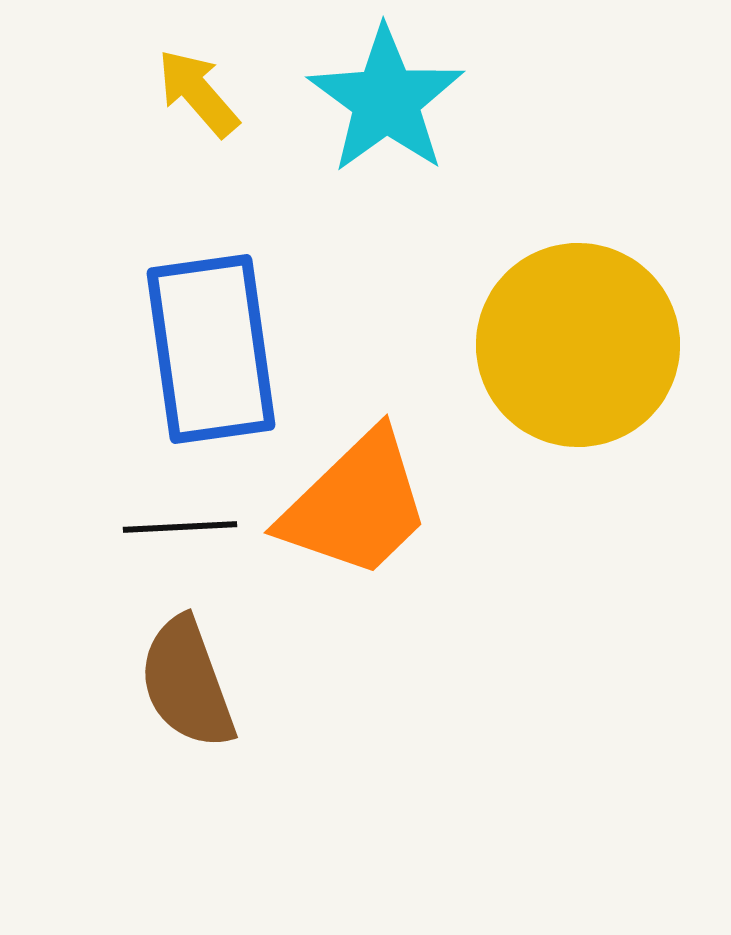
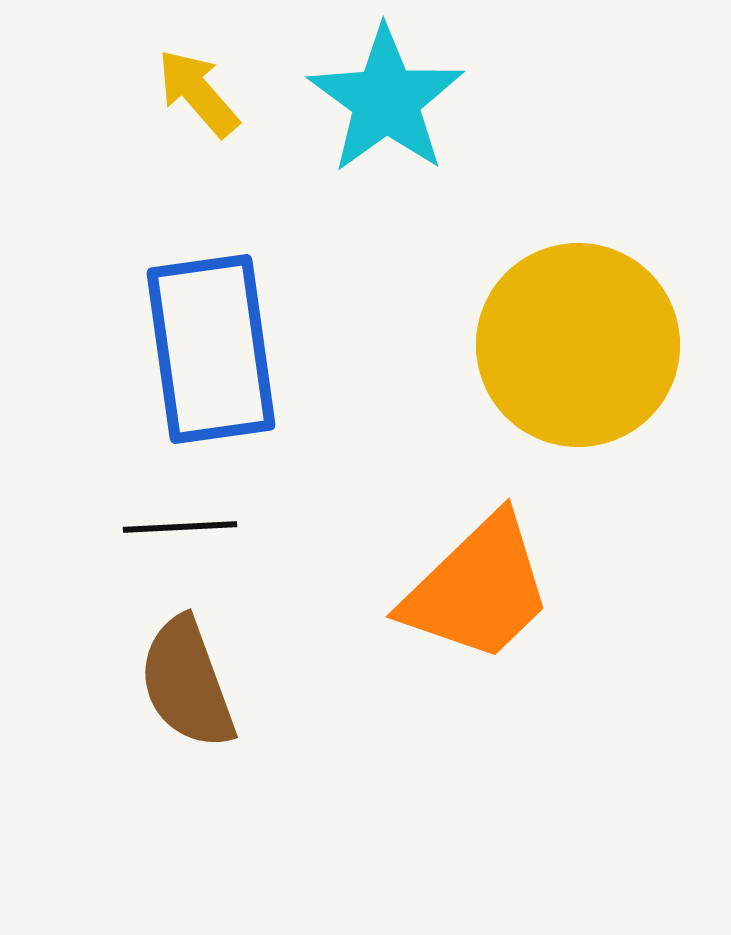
orange trapezoid: moved 122 px right, 84 px down
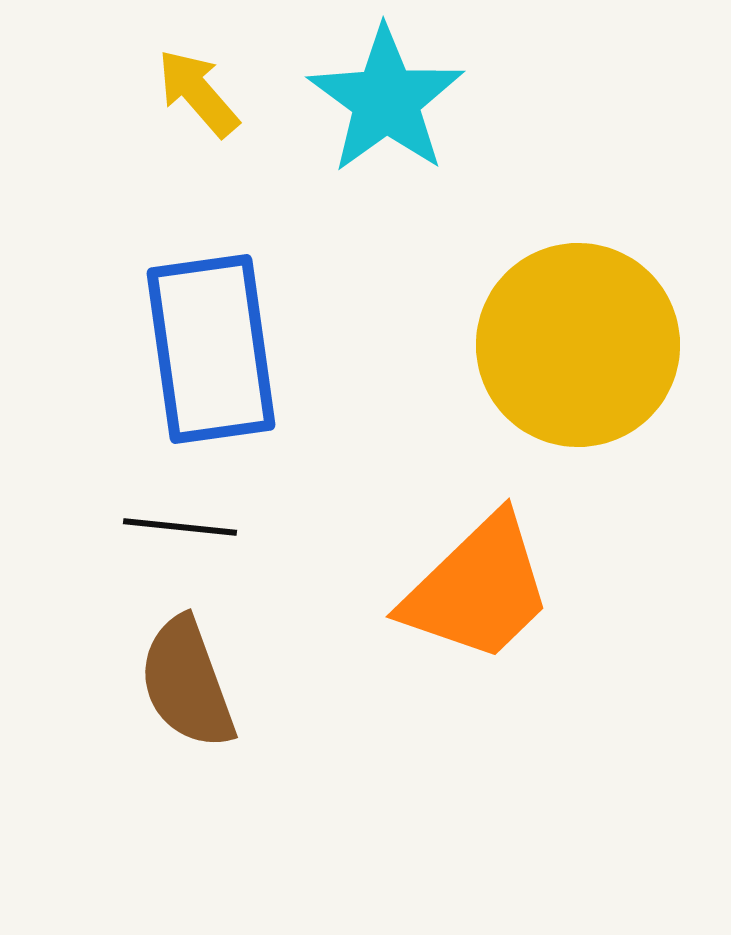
black line: rotated 9 degrees clockwise
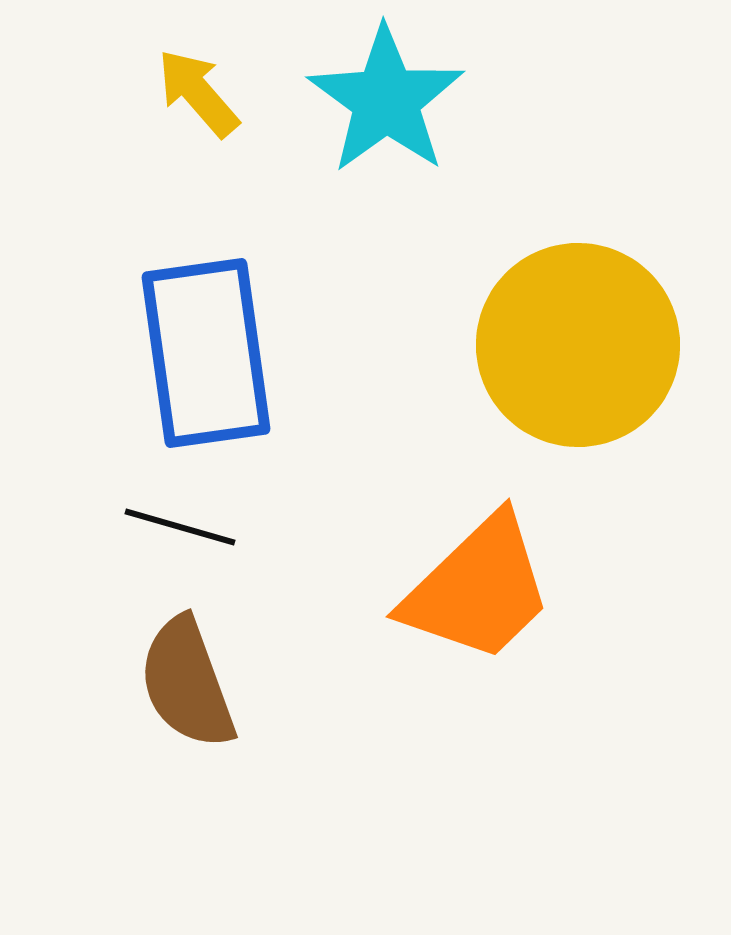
blue rectangle: moved 5 px left, 4 px down
black line: rotated 10 degrees clockwise
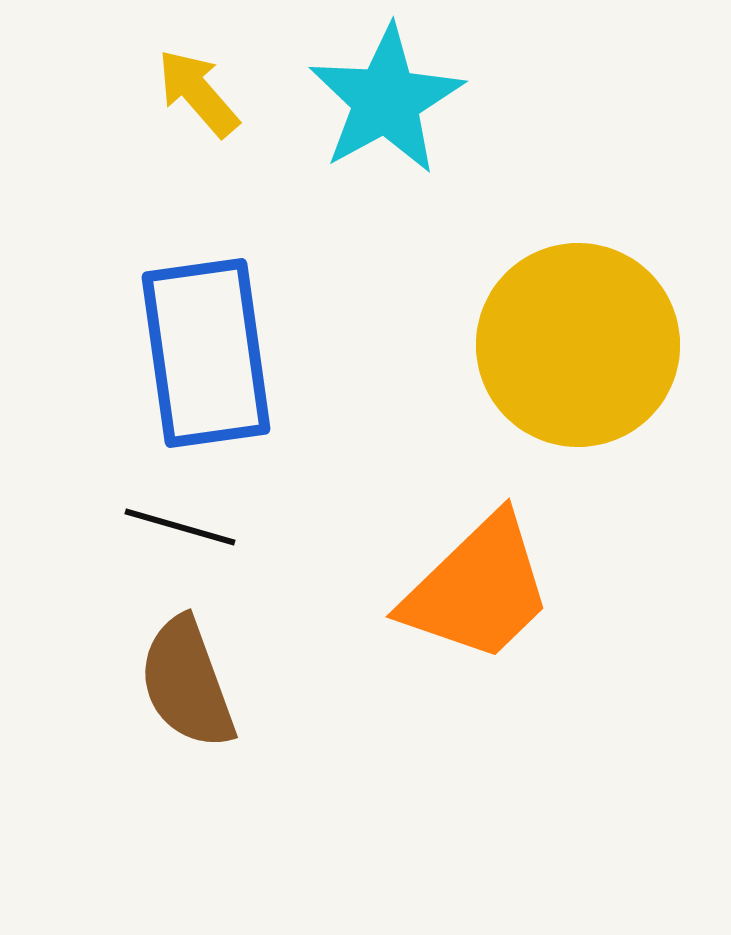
cyan star: rotated 7 degrees clockwise
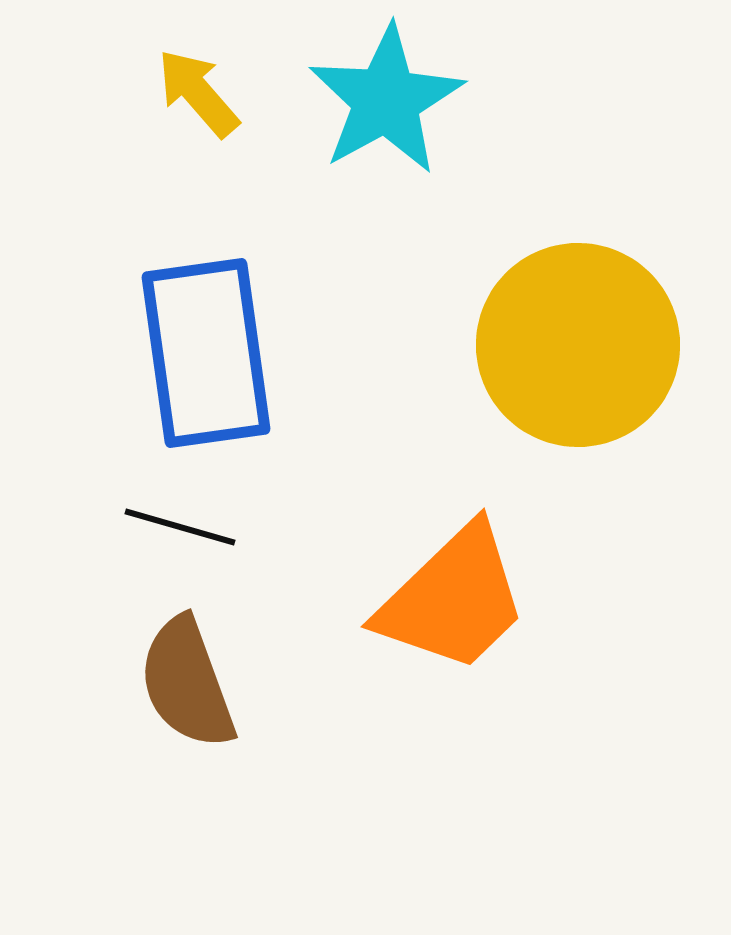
orange trapezoid: moved 25 px left, 10 px down
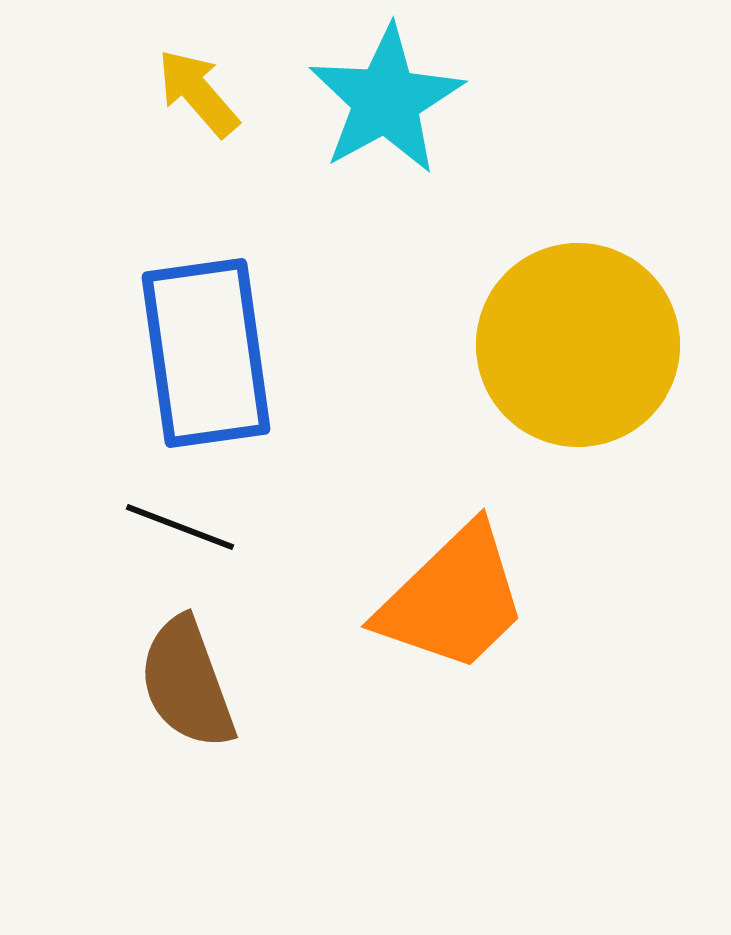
black line: rotated 5 degrees clockwise
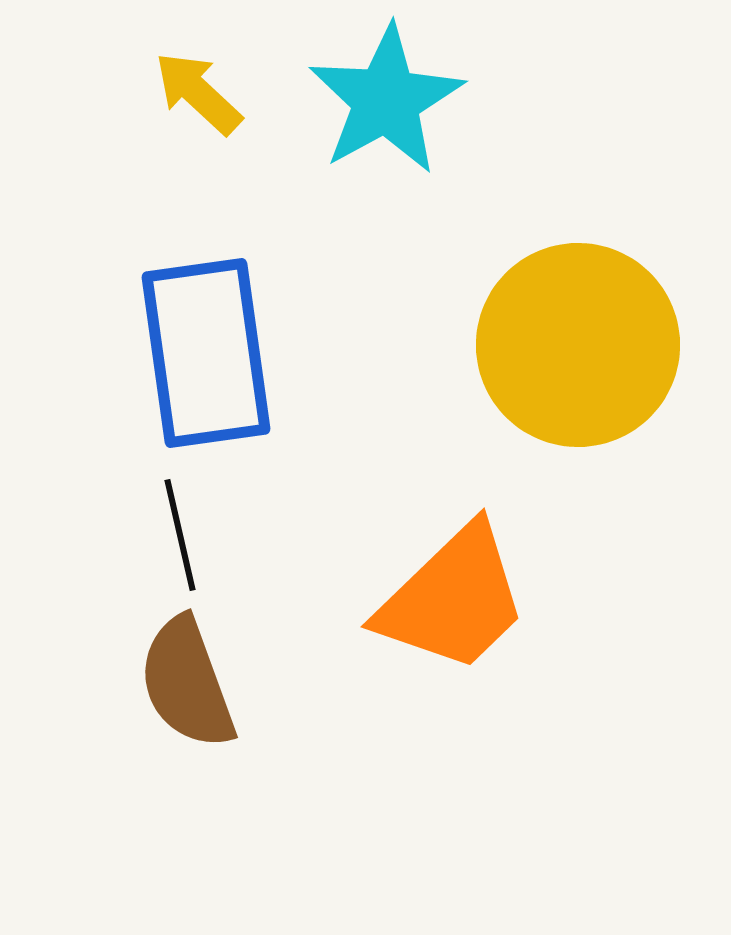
yellow arrow: rotated 6 degrees counterclockwise
black line: moved 8 px down; rotated 56 degrees clockwise
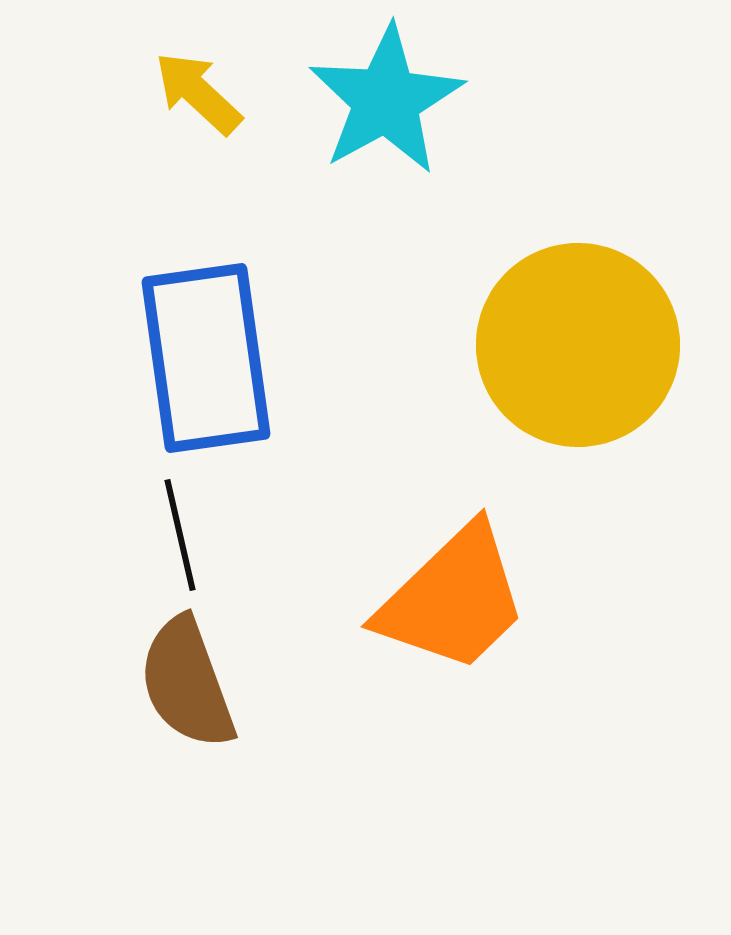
blue rectangle: moved 5 px down
